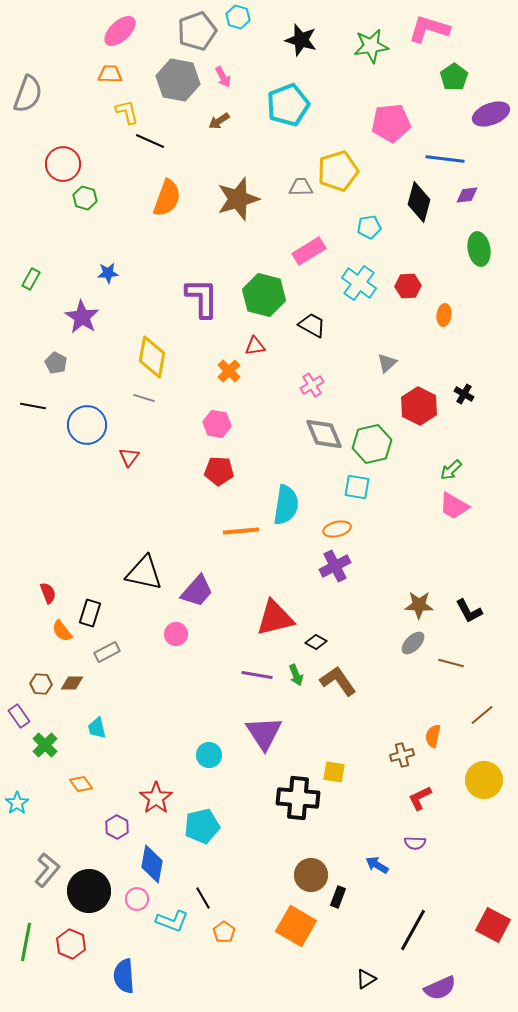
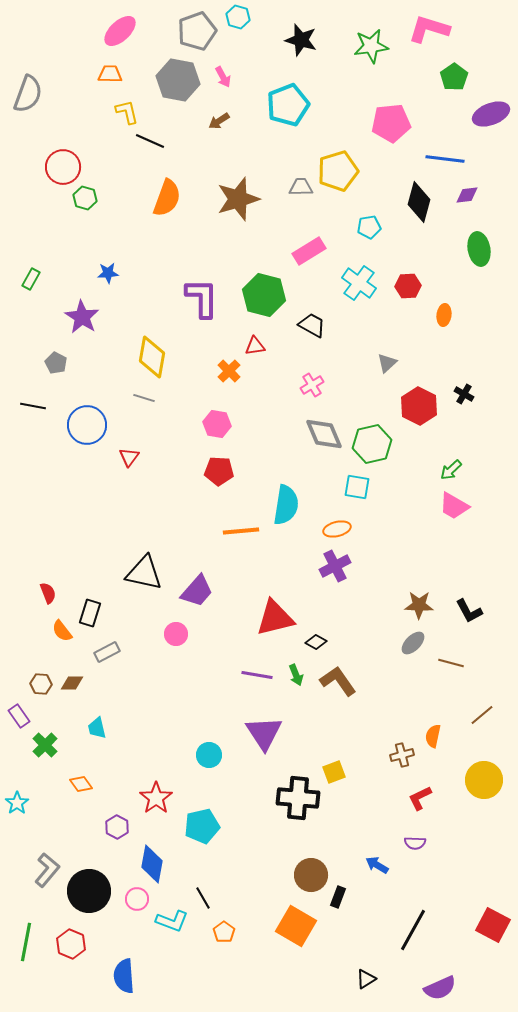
red circle at (63, 164): moved 3 px down
yellow square at (334, 772): rotated 30 degrees counterclockwise
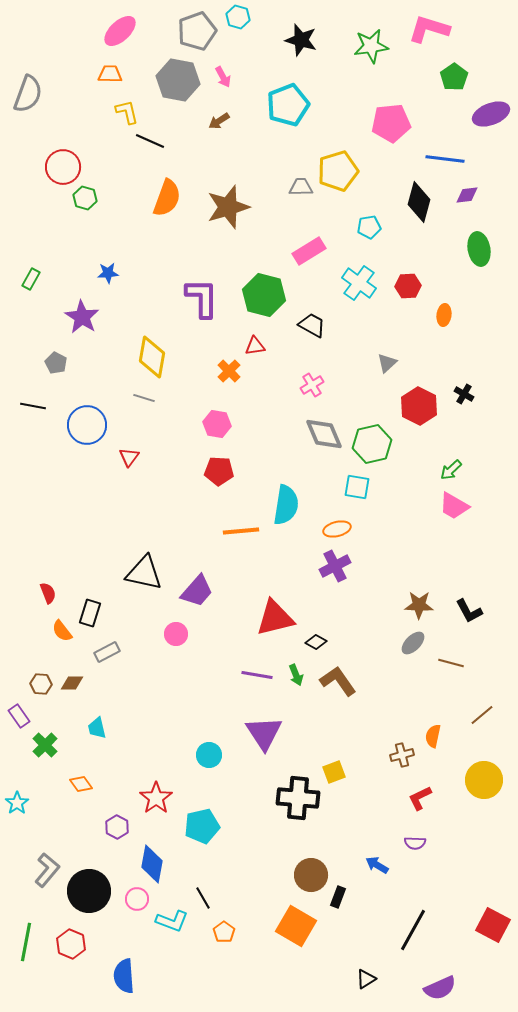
brown star at (238, 199): moved 10 px left, 8 px down
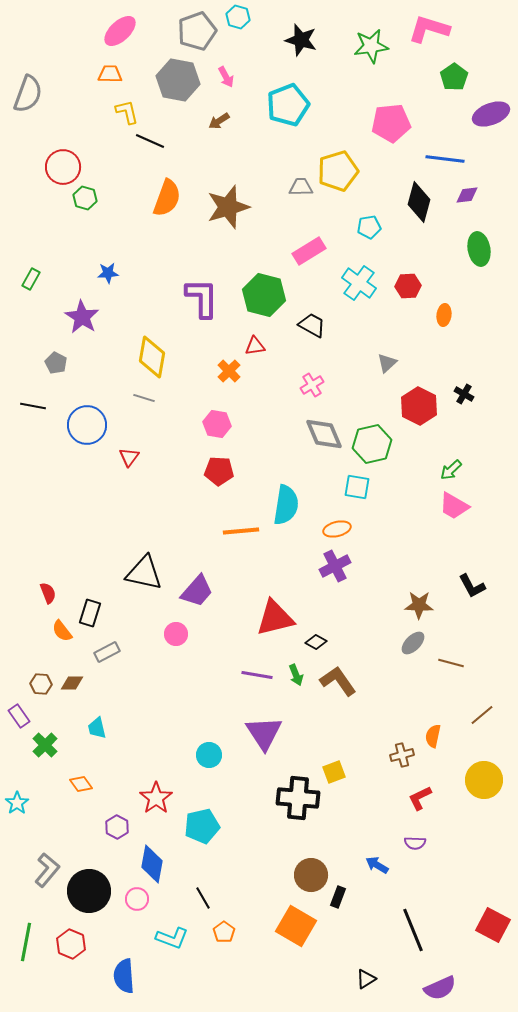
pink arrow at (223, 77): moved 3 px right
black L-shape at (469, 611): moved 3 px right, 25 px up
cyan L-shape at (172, 921): moved 17 px down
black line at (413, 930): rotated 51 degrees counterclockwise
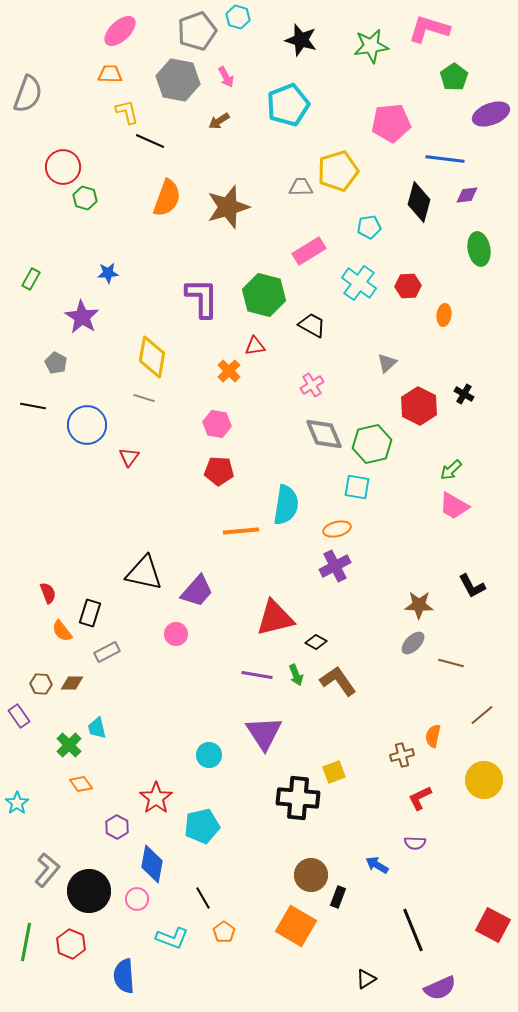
green cross at (45, 745): moved 24 px right
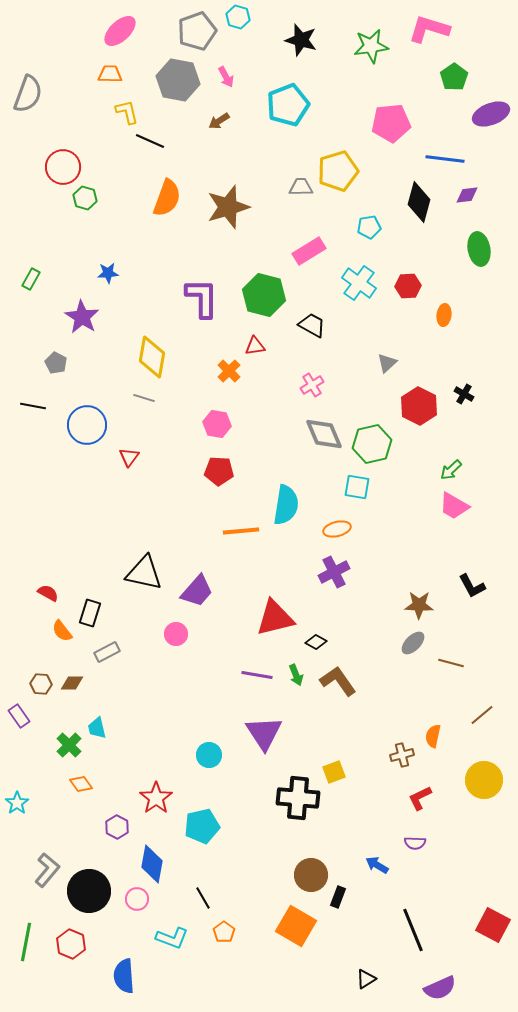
purple cross at (335, 566): moved 1 px left, 6 px down
red semicircle at (48, 593): rotated 40 degrees counterclockwise
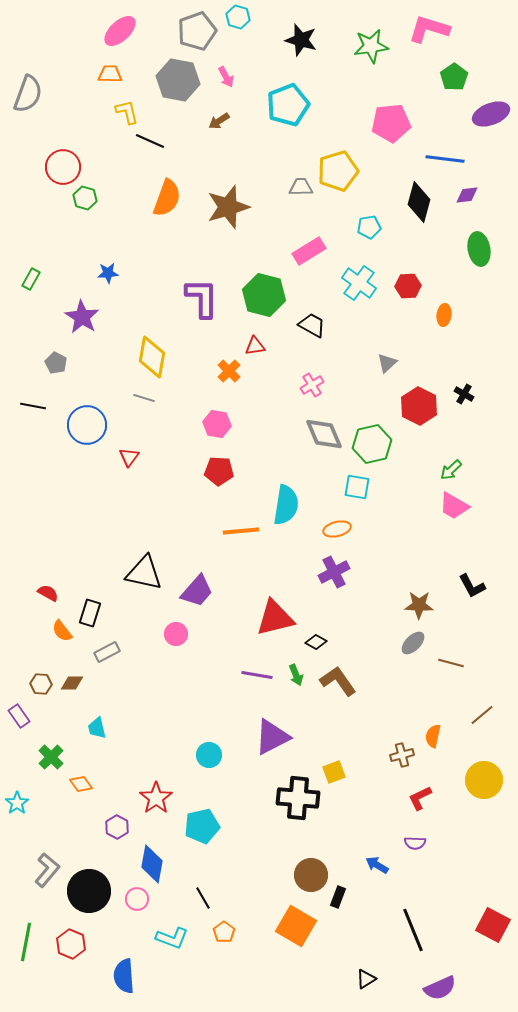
purple triangle at (264, 733): moved 8 px right, 4 px down; rotated 36 degrees clockwise
green cross at (69, 745): moved 18 px left, 12 px down
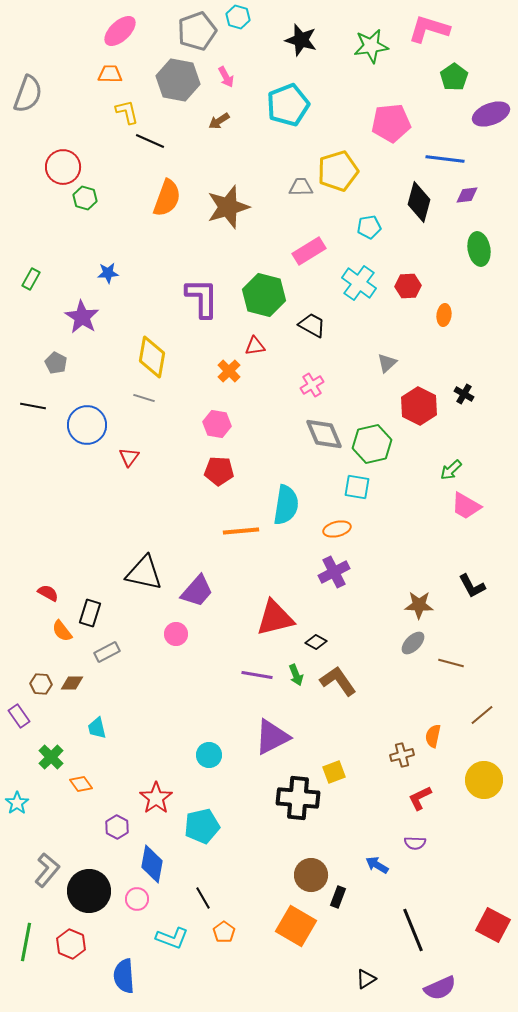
pink trapezoid at (454, 506): moved 12 px right
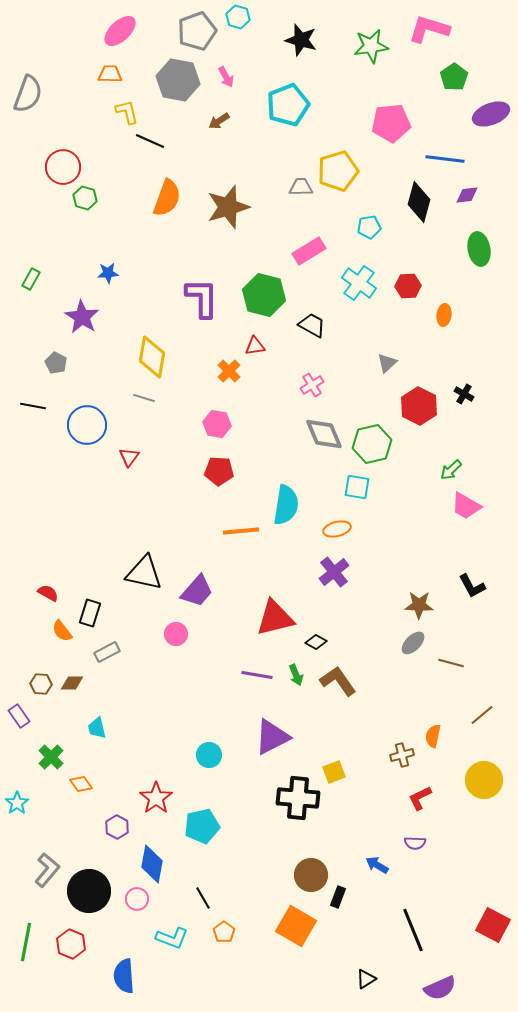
purple cross at (334, 572): rotated 12 degrees counterclockwise
